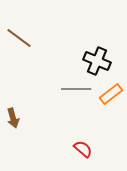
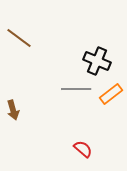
brown arrow: moved 8 px up
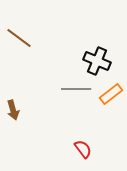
red semicircle: rotated 12 degrees clockwise
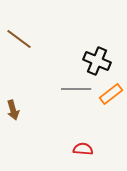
brown line: moved 1 px down
red semicircle: rotated 48 degrees counterclockwise
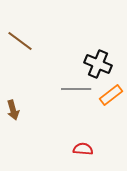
brown line: moved 1 px right, 2 px down
black cross: moved 1 px right, 3 px down
orange rectangle: moved 1 px down
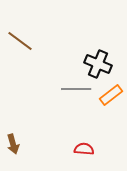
brown arrow: moved 34 px down
red semicircle: moved 1 px right
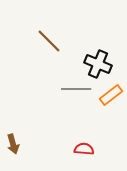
brown line: moved 29 px right; rotated 8 degrees clockwise
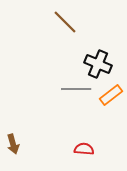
brown line: moved 16 px right, 19 px up
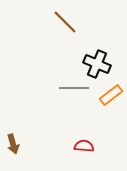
black cross: moved 1 px left
gray line: moved 2 px left, 1 px up
red semicircle: moved 3 px up
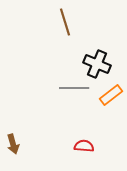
brown line: rotated 28 degrees clockwise
